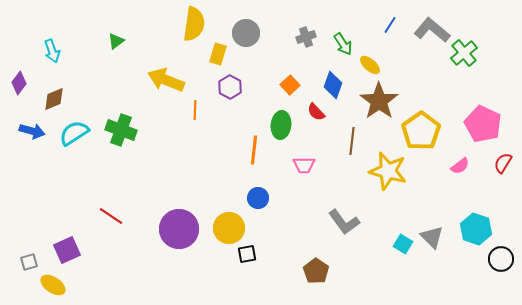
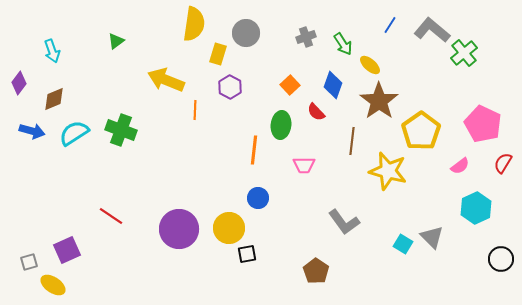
cyan hexagon at (476, 229): moved 21 px up; rotated 16 degrees clockwise
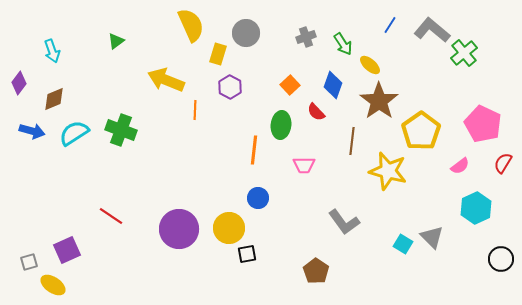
yellow semicircle at (194, 24): moved 3 px left, 1 px down; rotated 32 degrees counterclockwise
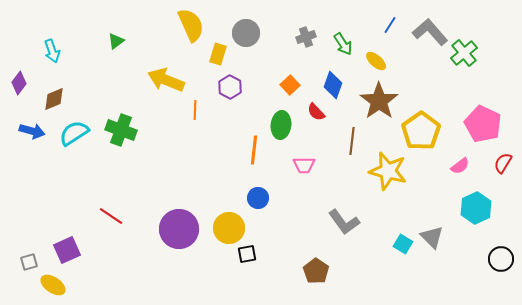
gray L-shape at (432, 30): moved 2 px left, 2 px down; rotated 9 degrees clockwise
yellow ellipse at (370, 65): moved 6 px right, 4 px up
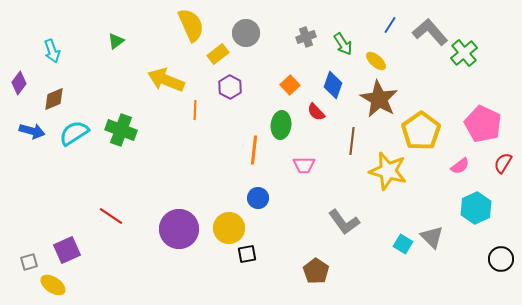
yellow rectangle at (218, 54): rotated 35 degrees clockwise
brown star at (379, 101): moved 2 px up; rotated 6 degrees counterclockwise
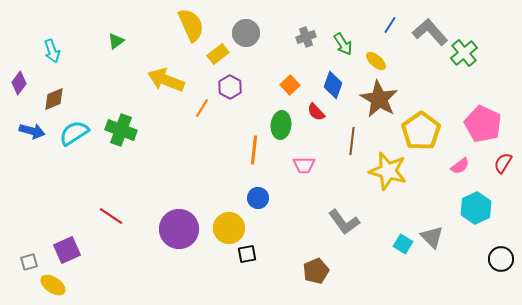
orange line at (195, 110): moved 7 px right, 2 px up; rotated 30 degrees clockwise
brown pentagon at (316, 271): rotated 15 degrees clockwise
